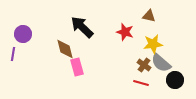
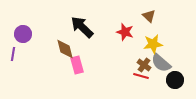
brown triangle: rotated 32 degrees clockwise
pink rectangle: moved 2 px up
red line: moved 7 px up
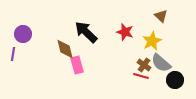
brown triangle: moved 12 px right
black arrow: moved 4 px right, 5 px down
yellow star: moved 1 px left, 3 px up; rotated 18 degrees counterclockwise
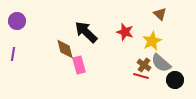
brown triangle: moved 1 px left, 2 px up
purple circle: moved 6 px left, 13 px up
pink rectangle: moved 2 px right
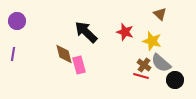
yellow star: rotated 30 degrees counterclockwise
brown diamond: moved 1 px left, 5 px down
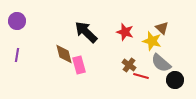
brown triangle: moved 2 px right, 14 px down
purple line: moved 4 px right, 1 px down
brown cross: moved 15 px left
